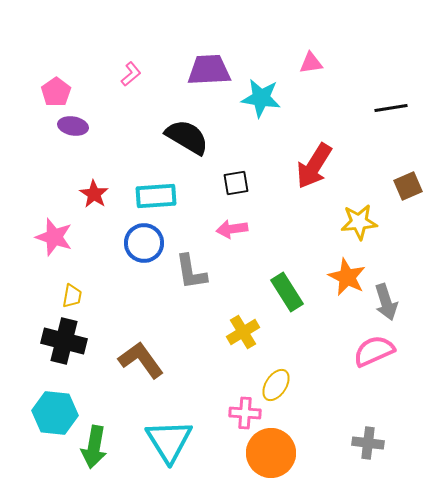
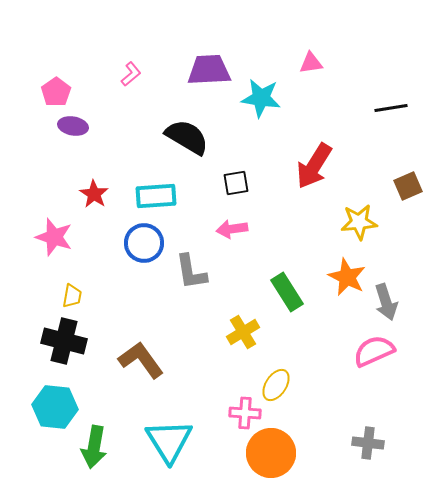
cyan hexagon: moved 6 px up
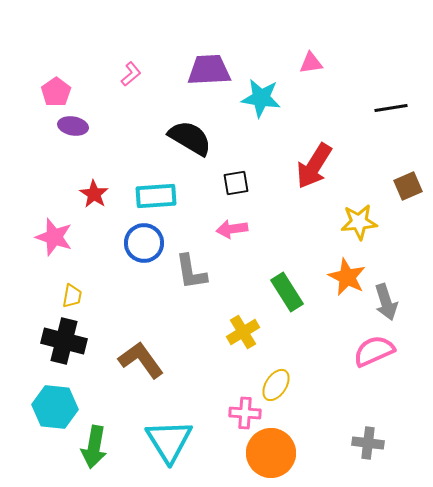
black semicircle: moved 3 px right, 1 px down
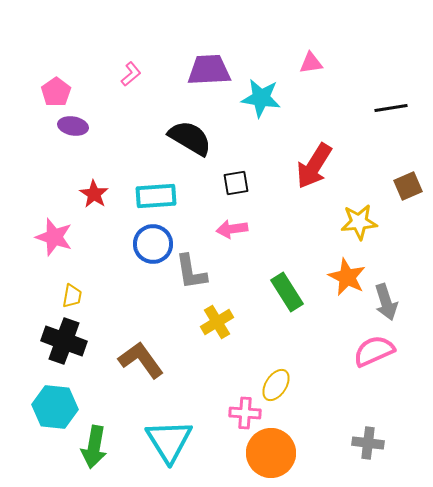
blue circle: moved 9 px right, 1 px down
yellow cross: moved 26 px left, 10 px up
black cross: rotated 6 degrees clockwise
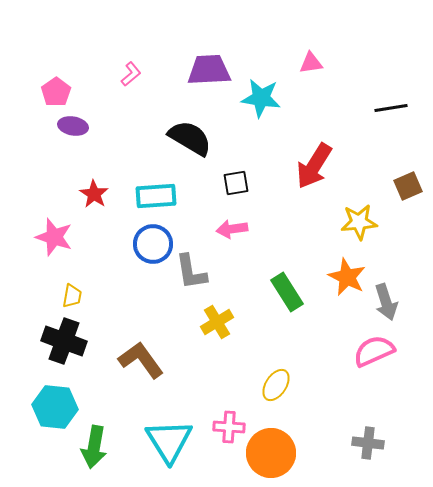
pink cross: moved 16 px left, 14 px down
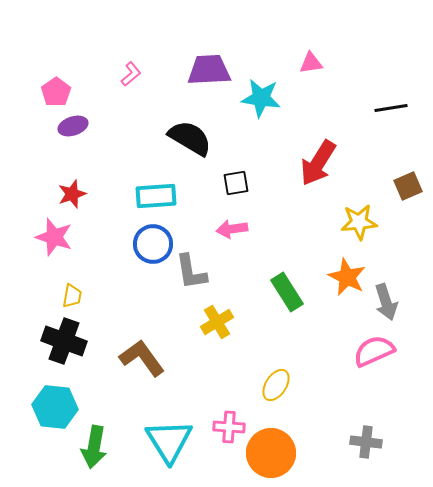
purple ellipse: rotated 28 degrees counterclockwise
red arrow: moved 4 px right, 3 px up
red star: moved 22 px left; rotated 20 degrees clockwise
brown L-shape: moved 1 px right, 2 px up
gray cross: moved 2 px left, 1 px up
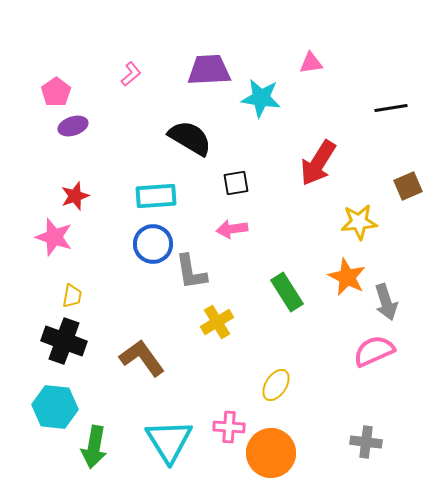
red star: moved 3 px right, 2 px down
